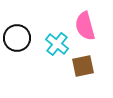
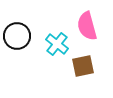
pink semicircle: moved 2 px right
black circle: moved 2 px up
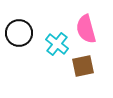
pink semicircle: moved 1 px left, 3 px down
black circle: moved 2 px right, 3 px up
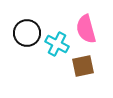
black circle: moved 8 px right
cyan cross: rotated 10 degrees counterclockwise
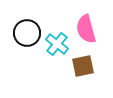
cyan cross: rotated 10 degrees clockwise
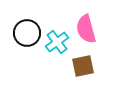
cyan cross: moved 2 px up; rotated 15 degrees clockwise
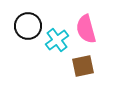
black circle: moved 1 px right, 7 px up
cyan cross: moved 2 px up
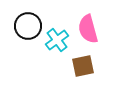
pink semicircle: moved 2 px right
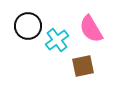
pink semicircle: moved 3 px right; rotated 16 degrees counterclockwise
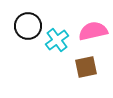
pink semicircle: moved 2 px right, 2 px down; rotated 108 degrees clockwise
brown square: moved 3 px right, 1 px down
